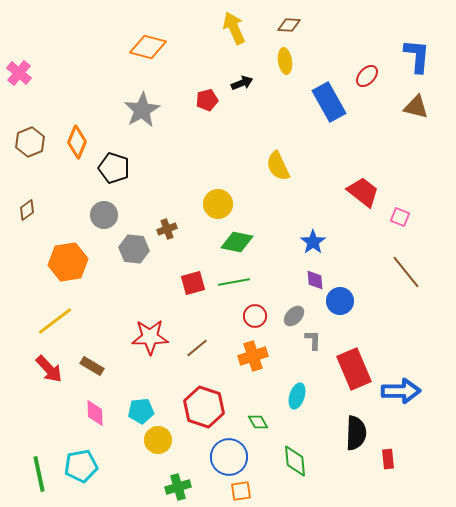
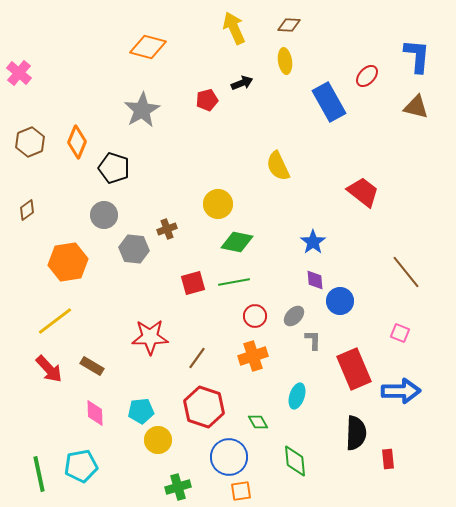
pink square at (400, 217): moved 116 px down
brown line at (197, 348): moved 10 px down; rotated 15 degrees counterclockwise
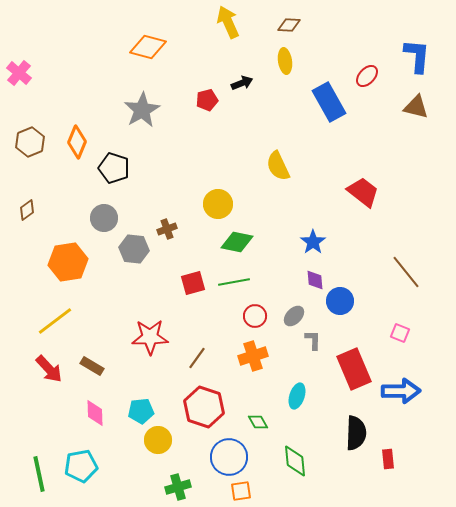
yellow arrow at (234, 28): moved 6 px left, 6 px up
gray circle at (104, 215): moved 3 px down
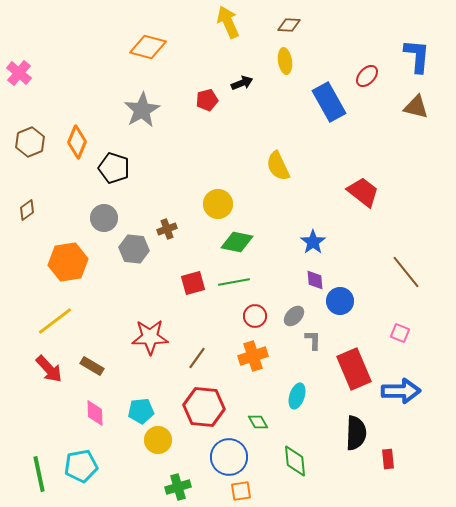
red hexagon at (204, 407): rotated 12 degrees counterclockwise
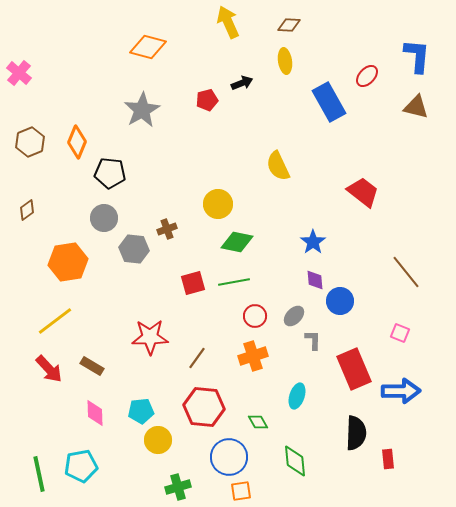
black pentagon at (114, 168): moved 4 px left, 5 px down; rotated 12 degrees counterclockwise
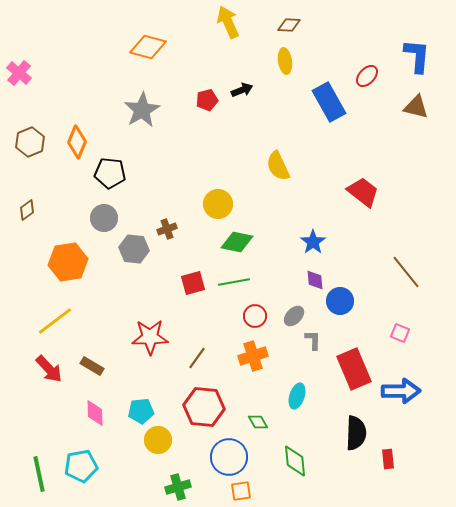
black arrow at (242, 83): moved 7 px down
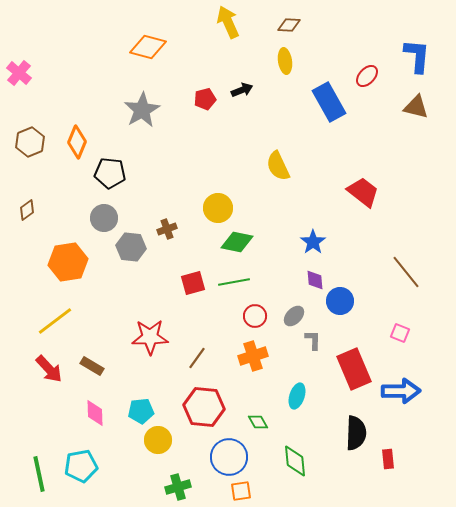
red pentagon at (207, 100): moved 2 px left, 1 px up
yellow circle at (218, 204): moved 4 px down
gray hexagon at (134, 249): moved 3 px left, 2 px up
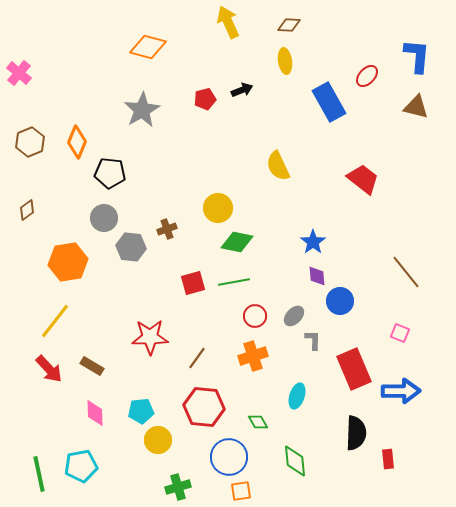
red trapezoid at (363, 192): moved 13 px up
purple diamond at (315, 280): moved 2 px right, 4 px up
yellow line at (55, 321): rotated 15 degrees counterclockwise
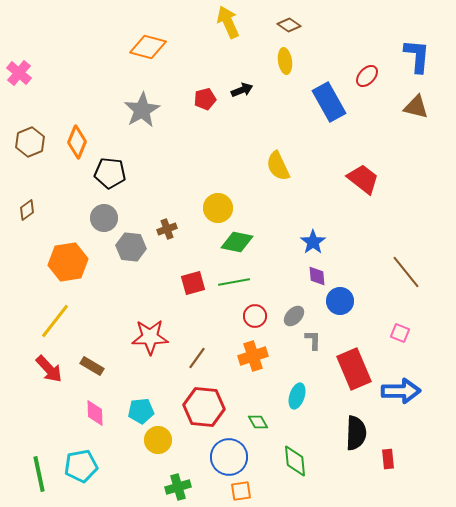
brown diamond at (289, 25): rotated 30 degrees clockwise
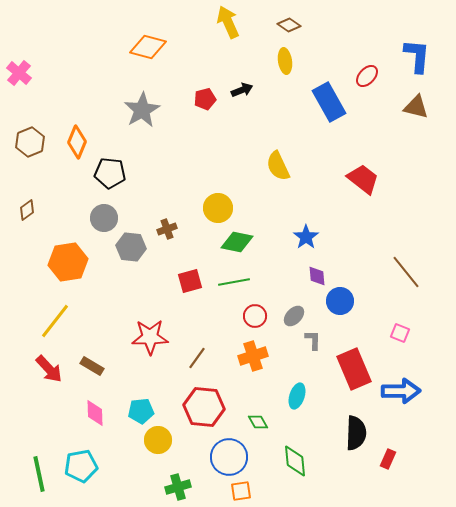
blue star at (313, 242): moved 7 px left, 5 px up
red square at (193, 283): moved 3 px left, 2 px up
red rectangle at (388, 459): rotated 30 degrees clockwise
